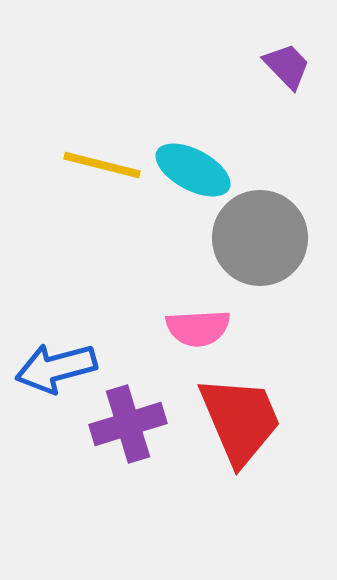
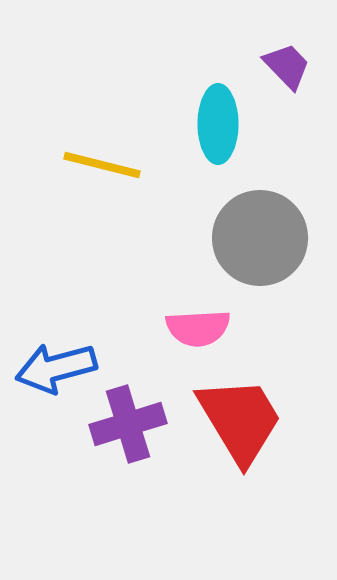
cyan ellipse: moved 25 px right, 46 px up; rotated 62 degrees clockwise
red trapezoid: rotated 8 degrees counterclockwise
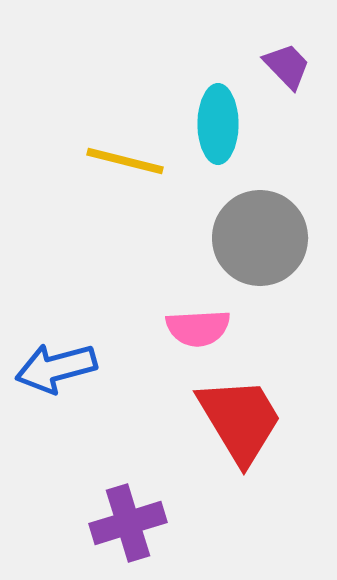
yellow line: moved 23 px right, 4 px up
purple cross: moved 99 px down
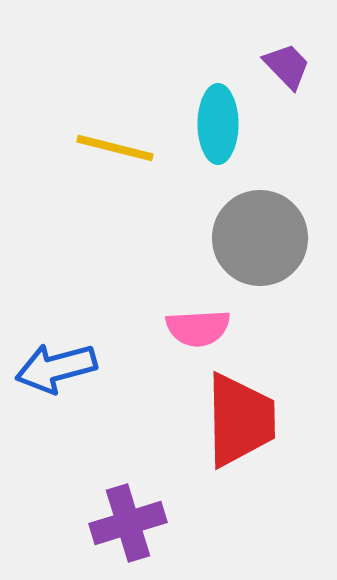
yellow line: moved 10 px left, 13 px up
red trapezoid: rotated 30 degrees clockwise
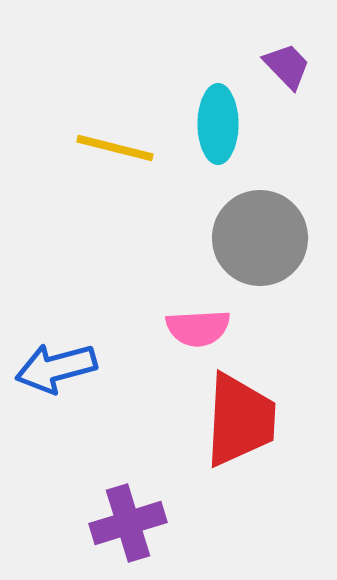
red trapezoid: rotated 4 degrees clockwise
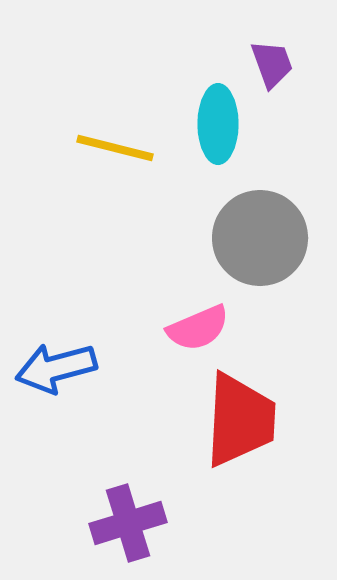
purple trapezoid: moved 15 px left, 2 px up; rotated 24 degrees clockwise
pink semicircle: rotated 20 degrees counterclockwise
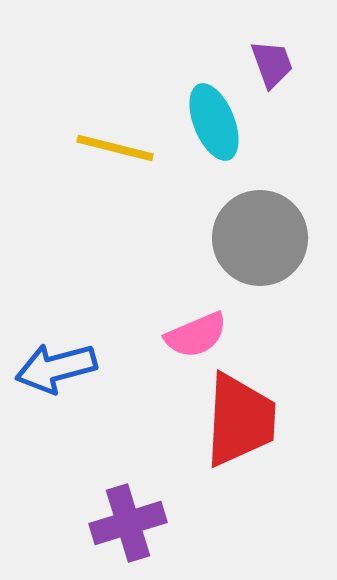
cyan ellipse: moved 4 px left, 2 px up; rotated 22 degrees counterclockwise
pink semicircle: moved 2 px left, 7 px down
